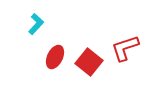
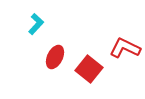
red L-shape: rotated 44 degrees clockwise
red square: moved 7 px down
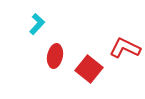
cyan L-shape: moved 1 px right
red ellipse: moved 1 px up; rotated 15 degrees counterclockwise
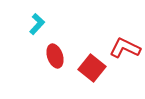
red ellipse: rotated 30 degrees counterclockwise
red square: moved 3 px right, 1 px up
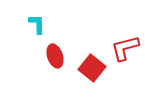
cyan L-shape: rotated 45 degrees counterclockwise
red L-shape: rotated 40 degrees counterclockwise
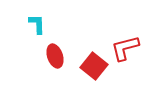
red square: moved 2 px right, 2 px up
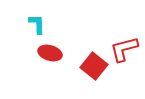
red L-shape: moved 1 px left, 1 px down
red ellipse: moved 5 px left, 3 px up; rotated 55 degrees counterclockwise
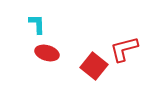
red ellipse: moved 3 px left
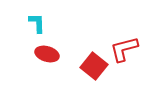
cyan L-shape: moved 1 px up
red ellipse: moved 1 px down
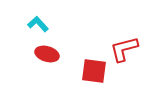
cyan L-shape: moved 1 px right, 1 px down; rotated 40 degrees counterclockwise
red square: moved 5 px down; rotated 32 degrees counterclockwise
